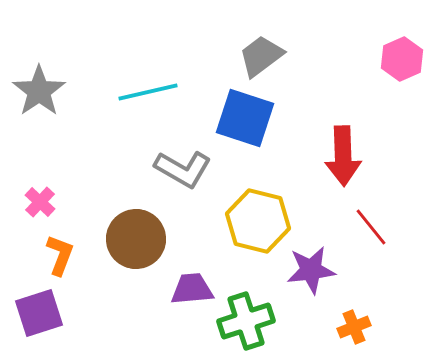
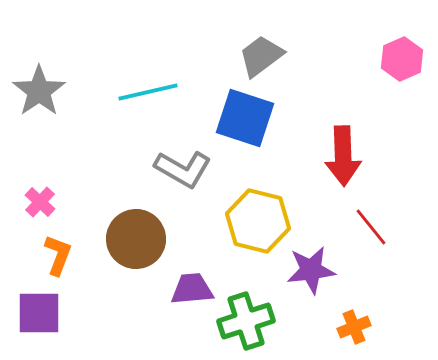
orange L-shape: moved 2 px left
purple square: rotated 18 degrees clockwise
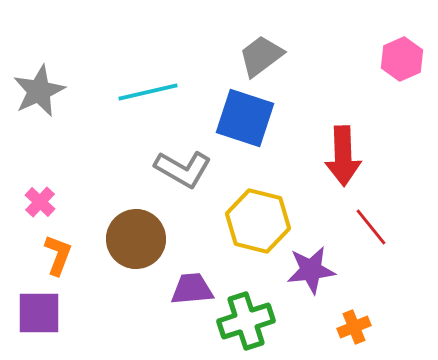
gray star: rotated 10 degrees clockwise
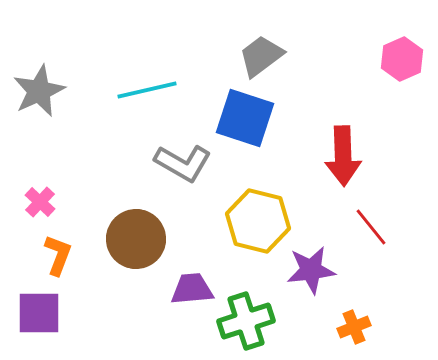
cyan line: moved 1 px left, 2 px up
gray L-shape: moved 6 px up
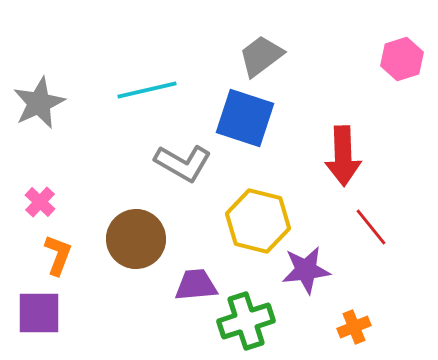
pink hexagon: rotated 6 degrees clockwise
gray star: moved 12 px down
purple star: moved 5 px left
purple trapezoid: moved 4 px right, 4 px up
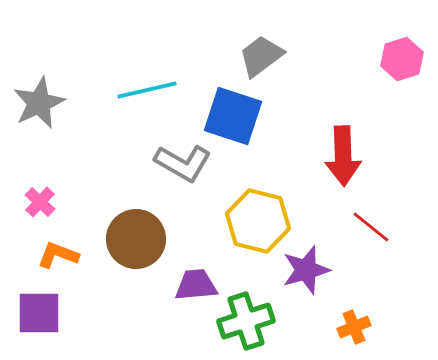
blue square: moved 12 px left, 2 px up
red line: rotated 12 degrees counterclockwise
orange L-shape: rotated 90 degrees counterclockwise
purple star: rotated 9 degrees counterclockwise
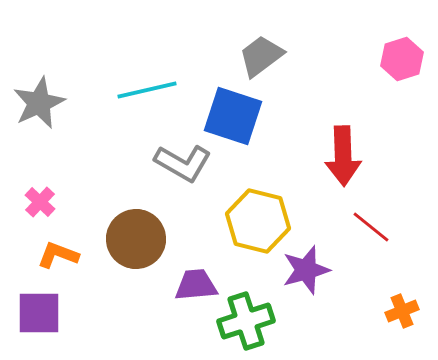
orange cross: moved 48 px right, 16 px up
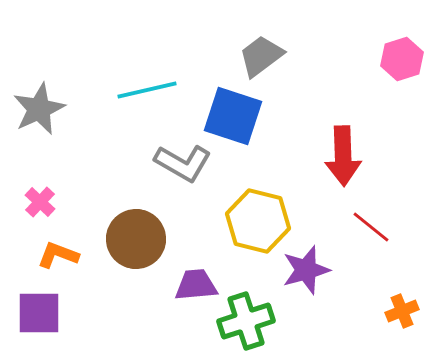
gray star: moved 6 px down
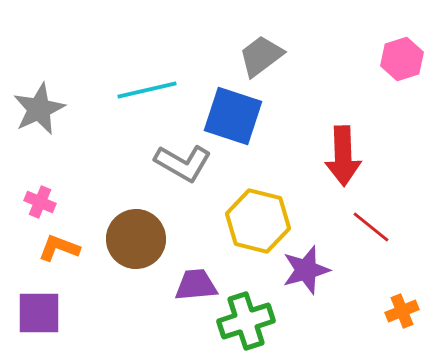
pink cross: rotated 20 degrees counterclockwise
orange L-shape: moved 1 px right, 7 px up
